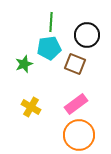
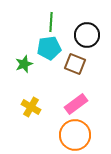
orange circle: moved 4 px left
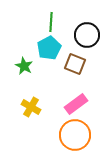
cyan pentagon: rotated 20 degrees counterclockwise
green star: moved 2 px down; rotated 24 degrees counterclockwise
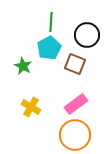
green star: moved 1 px left
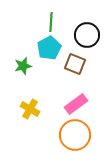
green star: rotated 30 degrees clockwise
yellow cross: moved 1 px left, 2 px down
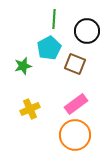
green line: moved 3 px right, 3 px up
black circle: moved 4 px up
yellow cross: rotated 36 degrees clockwise
